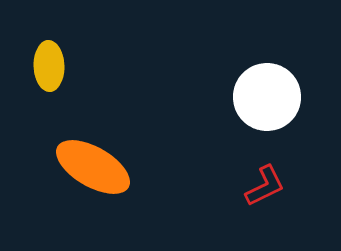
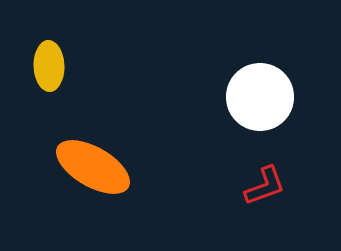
white circle: moved 7 px left
red L-shape: rotated 6 degrees clockwise
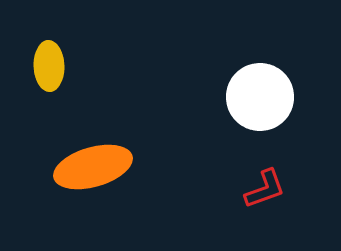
orange ellipse: rotated 46 degrees counterclockwise
red L-shape: moved 3 px down
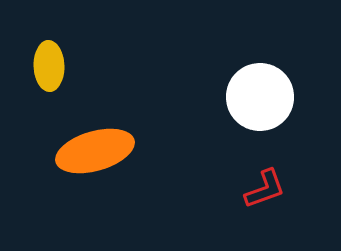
orange ellipse: moved 2 px right, 16 px up
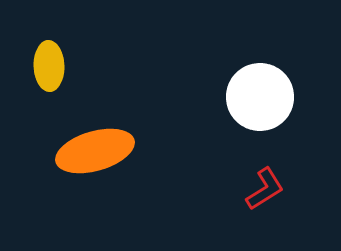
red L-shape: rotated 12 degrees counterclockwise
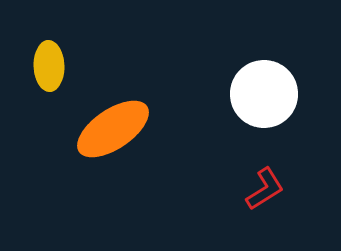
white circle: moved 4 px right, 3 px up
orange ellipse: moved 18 px right, 22 px up; rotated 18 degrees counterclockwise
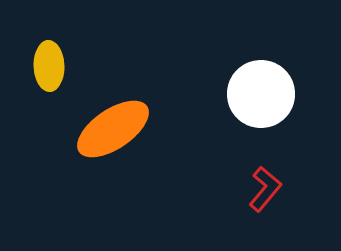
white circle: moved 3 px left
red L-shape: rotated 18 degrees counterclockwise
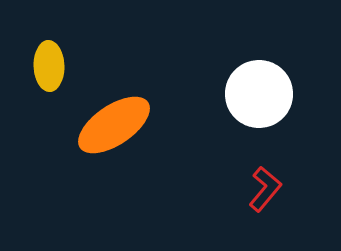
white circle: moved 2 px left
orange ellipse: moved 1 px right, 4 px up
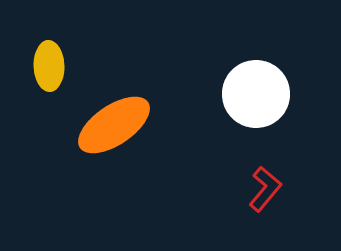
white circle: moved 3 px left
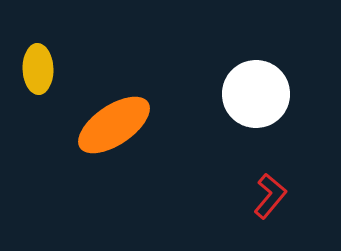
yellow ellipse: moved 11 px left, 3 px down
red L-shape: moved 5 px right, 7 px down
